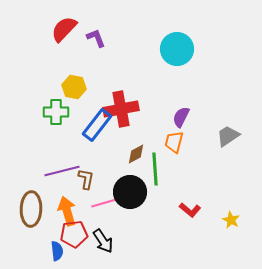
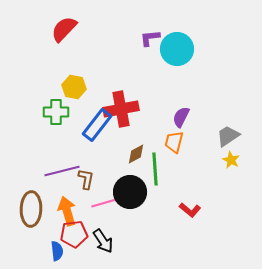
purple L-shape: moved 54 px right; rotated 75 degrees counterclockwise
yellow star: moved 60 px up
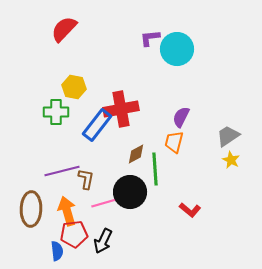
black arrow: rotated 60 degrees clockwise
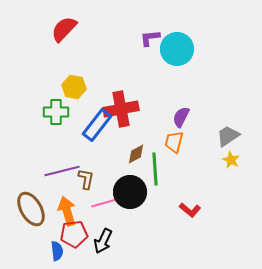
brown ellipse: rotated 32 degrees counterclockwise
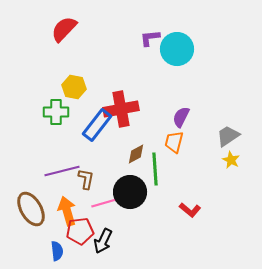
red pentagon: moved 6 px right, 3 px up
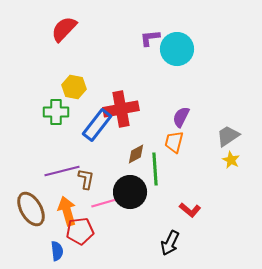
black arrow: moved 67 px right, 2 px down
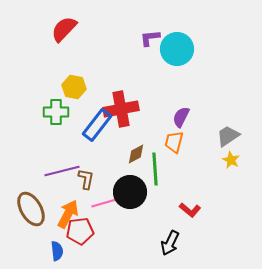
orange arrow: moved 1 px right, 3 px down; rotated 44 degrees clockwise
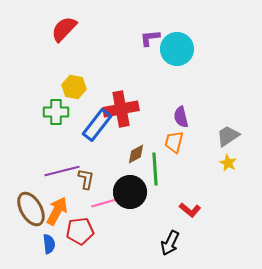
purple semicircle: rotated 40 degrees counterclockwise
yellow star: moved 3 px left, 3 px down
orange arrow: moved 11 px left, 3 px up
blue semicircle: moved 8 px left, 7 px up
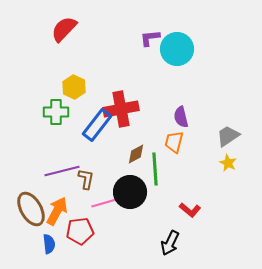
yellow hexagon: rotated 15 degrees clockwise
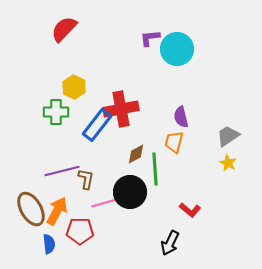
red pentagon: rotated 8 degrees clockwise
